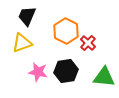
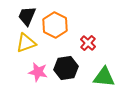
orange hexagon: moved 11 px left, 6 px up
yellow triangle: moved 4 px right
black hexagon: moved 3 px up
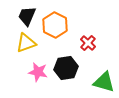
green triangle: moved 5 px down; rotated 10 degrees clockwise
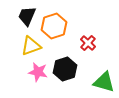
orange hexagon: moved 1 px left, 1 px down; rotated 15 degrees clockwise
yellow triangle: moved 5 px right, 3 px down
black hexagon: moved 1 px left, 1 px down; rotated 10 degrees counterclockwise
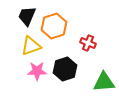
red cross: rotated 21 degrees counterclockwise
pink star: moved 1 px left, 1 px up; rotated 12 degrees counterclockwise
green triangle: rotated 20 degrees counterclockwise
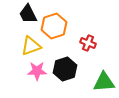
black trapezoid: moved 1 px right, 2 px up; rotated 50 degrees counterclockwise
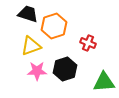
black trapezoid: rotated 135 degrees clockwise
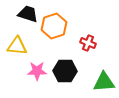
yellow triangle: moved 14 px left; rotated 25 degrees clockwise
black hexagon: moved 2 px down; rotated 20 degrees clockwise
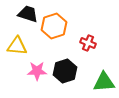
black hexagon: rotated 20 degrees counterclockwise
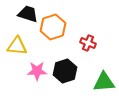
orange hexagon: moved 1 px left, 1 px down
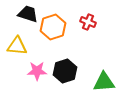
red cross: moved 21 px up
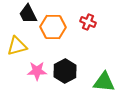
black trapezoid: rotated 135 degrees counterclockwise
orange hexagon: rotated 20 degrees clockwise
yellow triangle: rotated 20 degrees counterclockwise
black hexagon: rotated 10 degrees counterclockwise
green triangle: rotated 10 degrees clockwise
